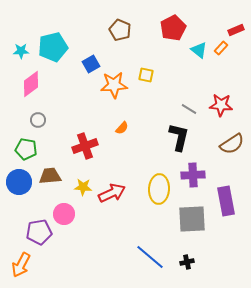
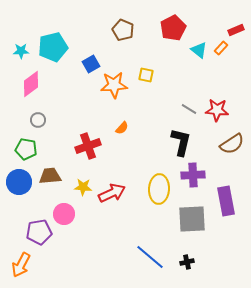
brown pentagon: moved 3 px right
red star: moved 4 px left, 5 px down
black L-shape: moved 2 px right, 5 px down
red cross: moved 3 px right
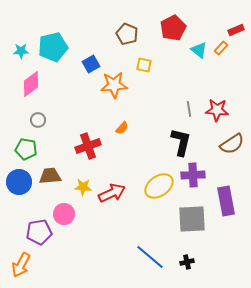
brown pentagon: moved 4 px right, 4 px down
yellow square: moved 2 px left, 10 px up
gray line: rotated 49 degrees clockwise
yellow ellipse: moved 3 px up; rotated 52 degrees clockwise
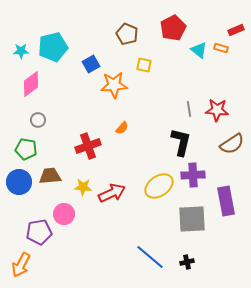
orange rectangle: rotated 64 degrees clockwise
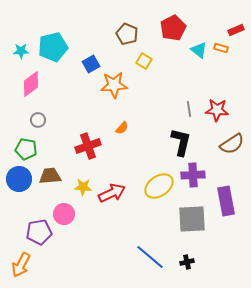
yellow square: moved 4 px up; rotated 21 degrees clockwise
blue circle: moved 3 px up
